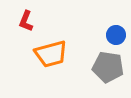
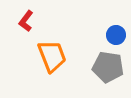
red L-shape: rotated 15 degrees clockwise
orange trapezoid: moved 1 px right, 2 px down; rotated 96 degrees counterclockwise
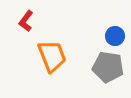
blue circle: moved 1 px left, 1 px down
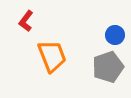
blue circle: moved 1 px up
gray pentagon: rotated 28 degrees counterclockwise
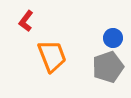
blue circle: moved 2 px left, 3 px down
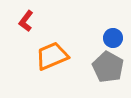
orange trapezoid: rotated 92 degrees counterclockwise
gray pentagon: rotated 24 degrees counterclockwise
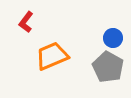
red L-shape: moved 1 px down
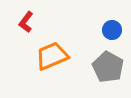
blue circle: moved 1 px left, 8 px up
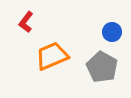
blue circle: moved 2 px down
gray pentagon: moved 6 px left
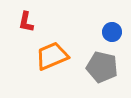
red L-shape: rotated 25 degrees counterclockwise
gray pentagon: rotated 16 degrees counterclockwise
